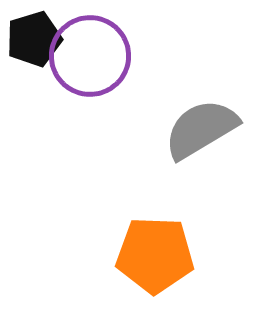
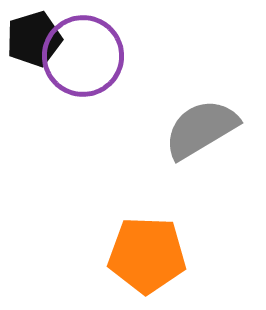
purple circle: moved 7 px left
orange pentagon: moved 8 px left
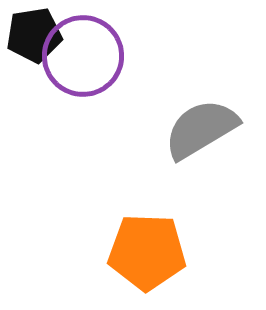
black pentagon: moved 4 px up; rotated 8 degrees clockwise
orange pentagon: moved 3 px up
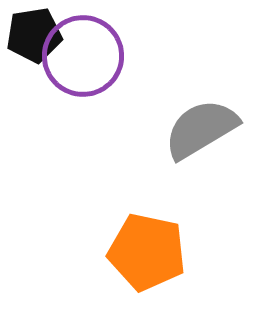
orange pentagon: rotated 10 degrees clockwise
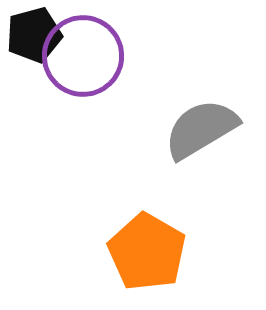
black pentagon: rotated 6 degrees counterclockwise
orange pentagon: rotated 18 degrees clockwise
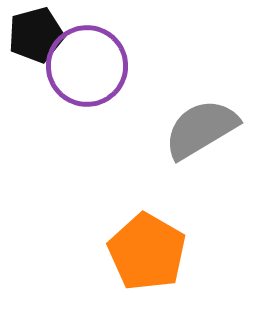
black pentagon: moved 2 px right
purple circle: moved 4 px right, 10 px down
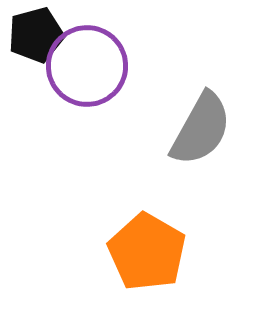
gray semicircle: rotated 150 degrees clockwise
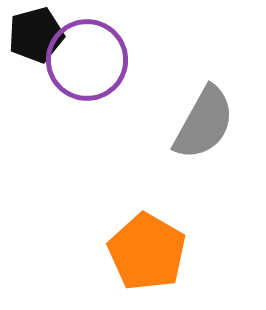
purple circle: moved 6 px up
gray semicircle: moved 3 px right, 6 px up
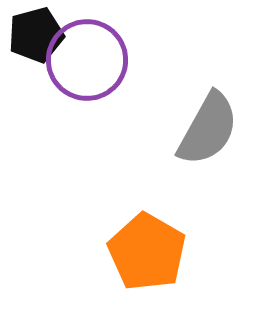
gray semicircle: moved 4 px right, 6 px down
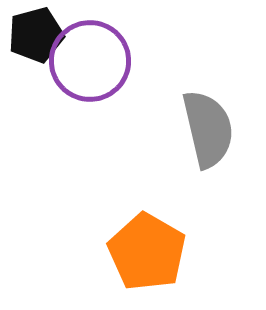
purple circle: moved 3 px right, 1 px down
gray semicircle: rotated 42 degrees counterclockwise
